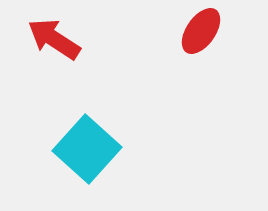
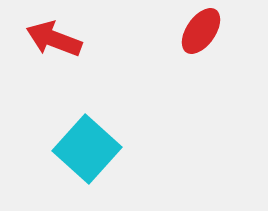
red arrow: rotated 12 degrees counterclockwise
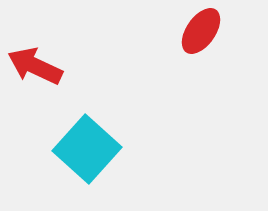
red arrow: moved 19 px left, 27 px down; rotated 4 degrees clockwise
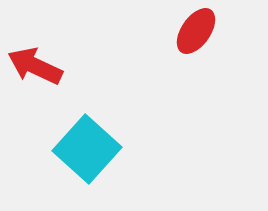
red ellipse: moved 5 px left
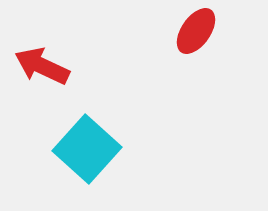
red arrow: moved 7 px right
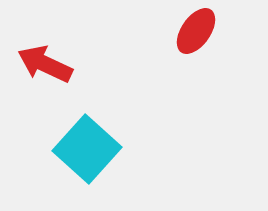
red arrow: moved 3 px right, 2 px up
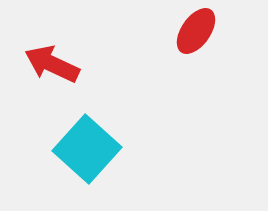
red arrow: moved 7 px right
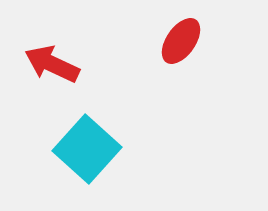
red ellipse: moved 15 px left, 10 px down
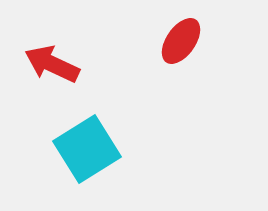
cyan square: rotated 16 degrees clockwise
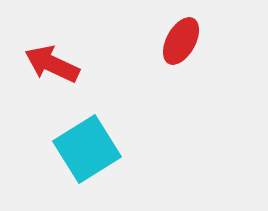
red ellipse: rotated 6 degrees counterclockwise
